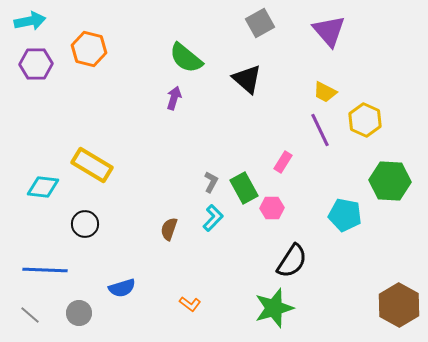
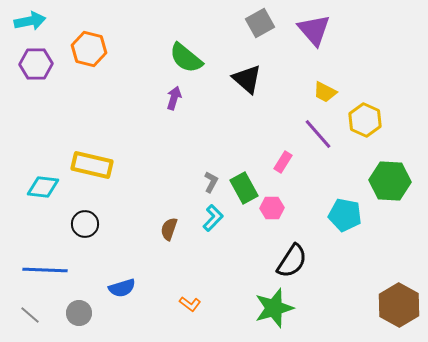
purple triangle: moved 15 px left, 1 px up
purple line: moved 2 px left, 4 px down; rotated 16 degrees counterclockwise
yellow rectangle: rotated 18 degrees counterclockwise
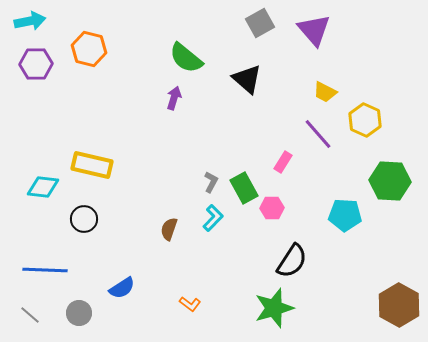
cyan pentagon: rotated 8 degrees counterclockwise
black circle: moved 1 px left, 5 px up
blue semicircle: rotated 16 degrees counterclockwise
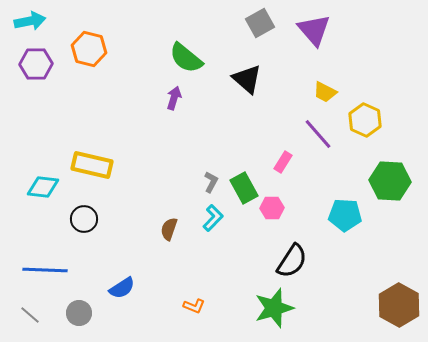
orange L-shape: moved 4 px right, 2 px down; rotated 15 degrees counterclockwise
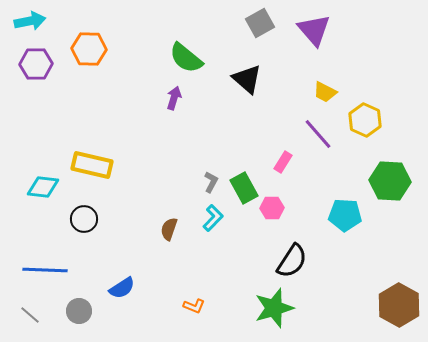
orange hexagon: rotated 12 degrees counterclockwise
gray circle: moved 2 px up
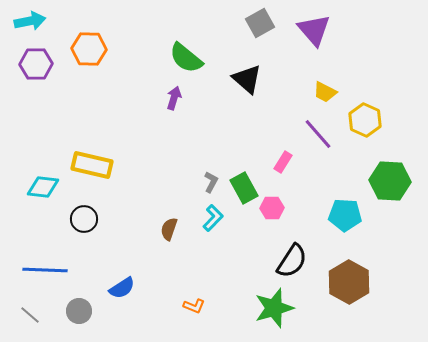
brown hexagon: moved 50 px left, 23 px up
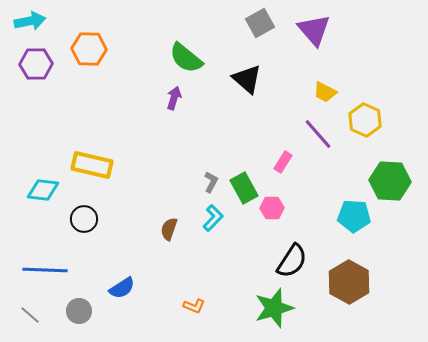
cyan diamond: moved 3 px down
cyan pentagon: moved 9 px right, 1 px down
